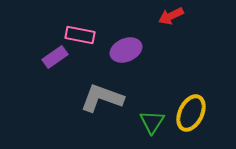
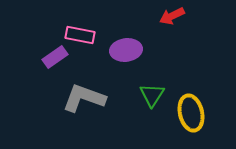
red arrow: moved 1 px right
purple ellipse: rotated 16 degrees clockwise
gray L-shape: moved 18 px left
yellow ellipse: rotated 39 degrees counterclockwise
green triangle: moved 27 px up
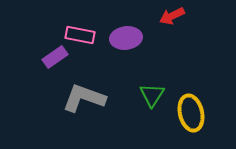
purple ellipse: moved 12 px up
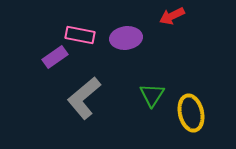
gray L-shape: rotated 60 degrees counterclockwise
